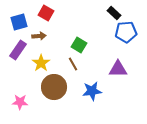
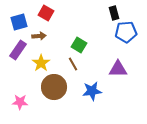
black rectangle: rotated 32 degrees clockwise
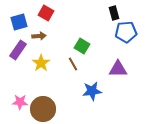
green square: moved 3 px right, 1 px down
brown circle: moved 11 px left, 22 px down
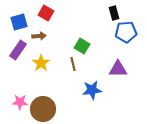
brown line: rotated 16 degrees clockwise
blue star: moved 1 px up
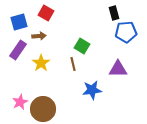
pink star: rotated 28 degrees counterclockwise
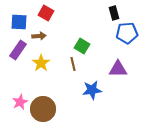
blue square: rotated 18 degrees clockwise
blue pentagon: moved 1 px right, 1 px down
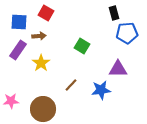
brown line: moved 2 px left, 21 px down; rotated 56 degrees clockwise
blue star: moved 9 px right
pink star: moved 9 px left, 1 px up; rotated 21 degrees clockwise
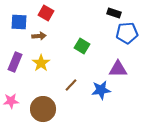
black rectangle: rotated 56 degrees counterclockwise
purple rectangle: moved 3 px left, 12 px down; rotated 12 degrees counterclockwise
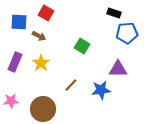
brown arrow: rotated 32 degrees clockwise
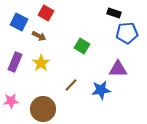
blue square: rotated 24 degrees clockwise
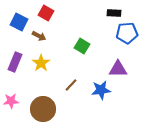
black rectangle: rotated 16 degrees counterclockwise
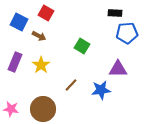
black rectangle: moved 1 px right
yellow star: moved 2 px down
pink star: moved 8 px down; rotated 14 degrees clockwise
